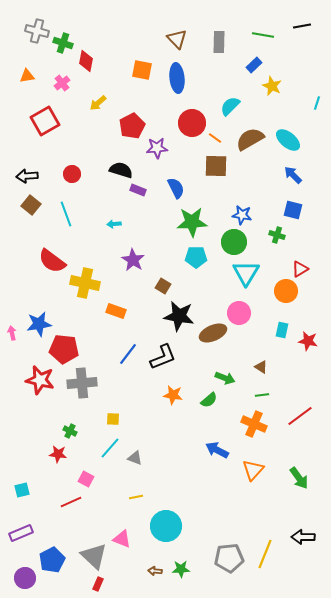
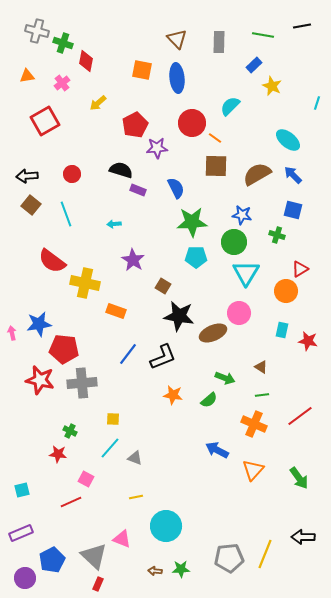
red pentagon at (132, 126): moved 3 px right, 1 px up
brown semicircle at (250, 139): moved 7 px right, 35 px down
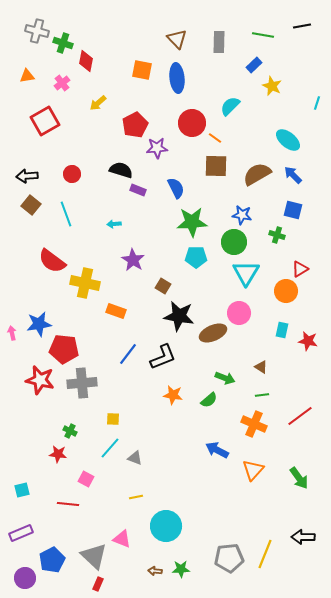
red line at (71, 502): moved 3 px left, 2 px down; rotated 30 degrees clockwise
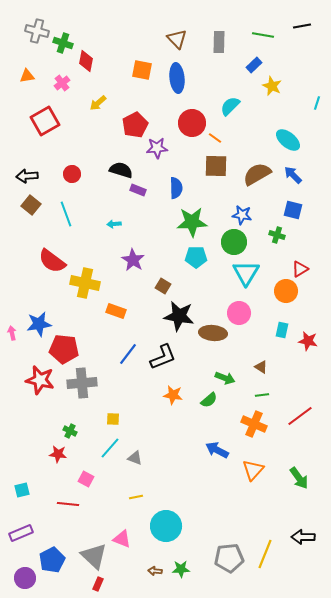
blue semicircle at (176, 188): rotated 25 degrees clockwise
brown ellipse at (213, 333): rotated 28 degrees clockwise
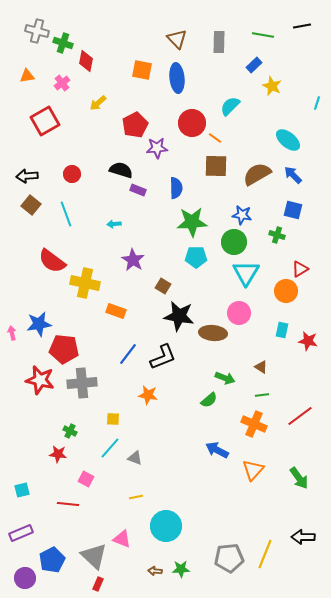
orange star at (173, 395): moved 25 px left
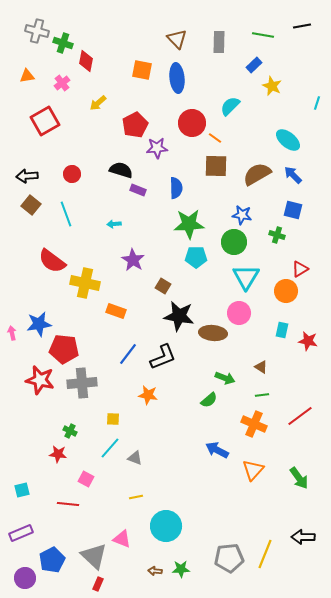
green star at (192, 222): moved 3 px left, 2 px down
cyan triangle at (246, 273): moved 4 px down
